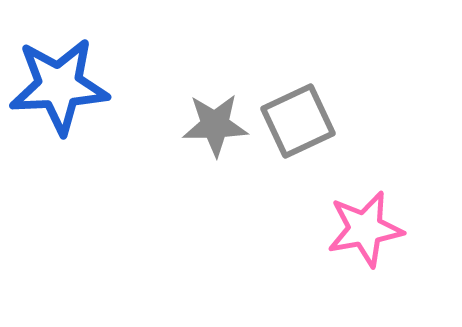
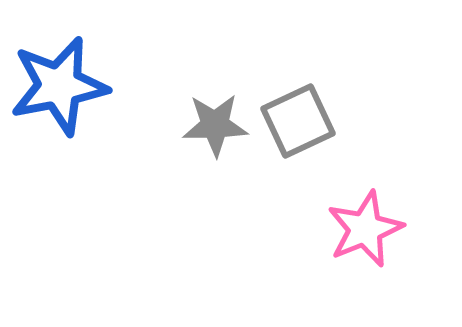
blue star: rotated 8 degrees counterclockwise
pink star: rotated 12 degrees counterclockwise
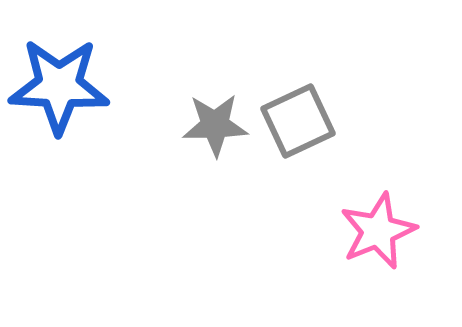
blue star: rotated 14 degrees clockwise
pink star: moved 13 px right, 2 px down
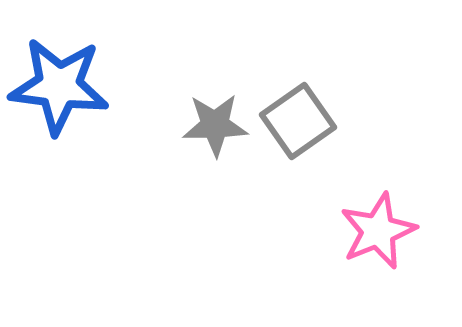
blue star: rotated 4 degrees clockwise
gray square: rotated 10 degrees counterclockwise
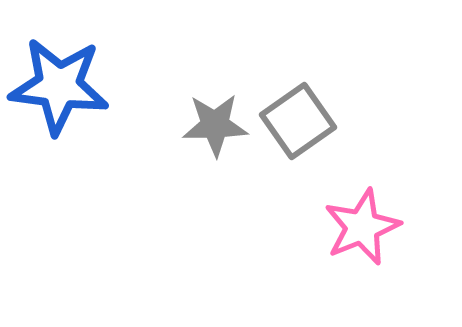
pink star: moved 16 px left, 4 px up
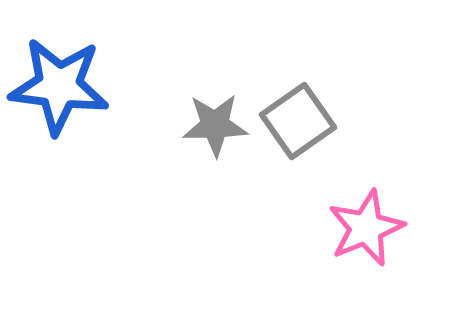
pink star: moved 4 px right, 1 px down
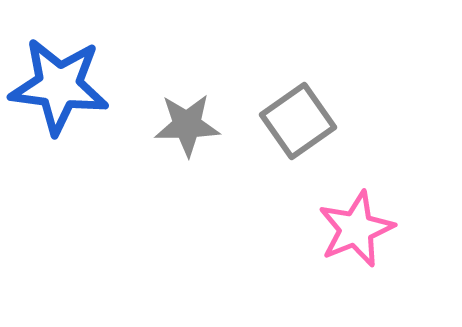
gray star: moved 28 px left
pink star: moved 10 px left, 1 px down
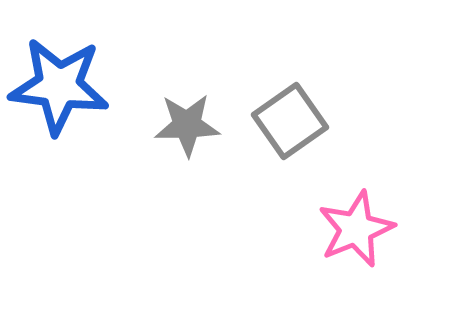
gray square: moved 8 px left
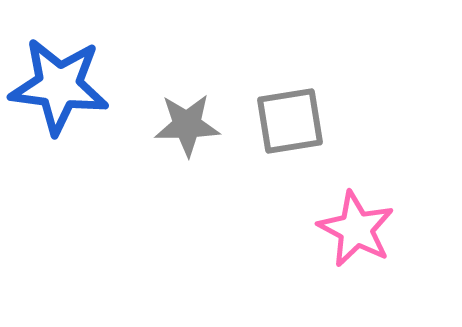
gray square: rotated 26 degrees clockwise
pink star: rotated 22 degrees counterclockwise
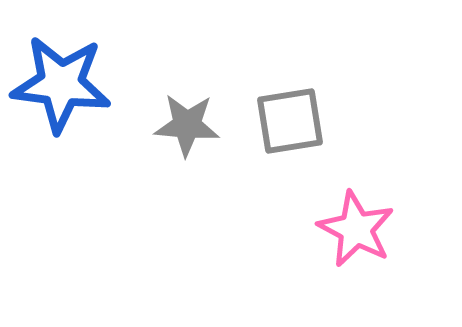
blue star: moved 2 px right, 2 px up
gray star: rotated 6 degrees clockwise
